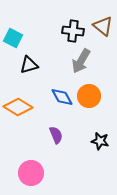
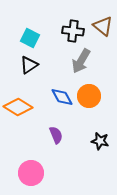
cyan square: moved 17 px right
black triangle: rotated 18 degrees counterclockwise
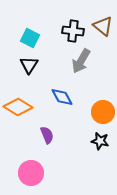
black triangle: rotated 24 degrees counterclockwise
orange circle: moved 14 px right, 16 px down
purple semicircle: moved 9 px left
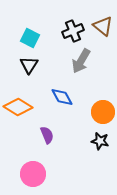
black cross: rotated 30 degrees counterclockwise
pink circle: moved 2 px right, 1 px down
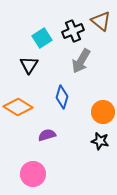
brown triangle: moved 2 px left, 5 px up
cyan square: moved 12 px right; rotated 30 degrees clockwise
blue diamond: rotated 45 degrees clockwise
purple semicircle: rotated 84 degrees counterclockwise
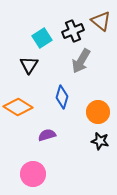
orange circle: moved 5 px left
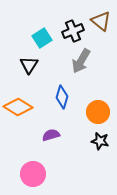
purple semicircle: moved 4 px right
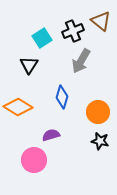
pink circle: moved 1 px right, 14 px up
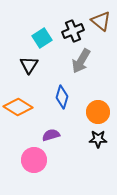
black star: moved 2 px left, 2 px up; rotated 12 degrees counterclockwise
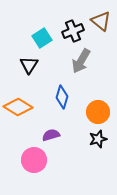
black star: rotated 18 degrees counterclockwise
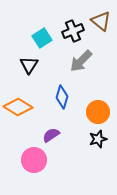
gray arrow: rotated 15 degrees clockwise
purple semicircle: rotated 18 degrees counterclockwise
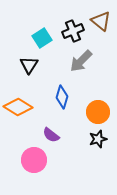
purple semicircle: rotated 108 degrees counterclockwise
